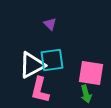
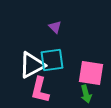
purple triangle: moved 5 px right, 3 px down
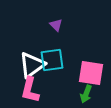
purple triangle: moved 1 px right, 2 px up
white triangle: rotated 8 degrees counterclockwise
pink L-shape: moved 10 px left
green arrow: rotated 36 degrees clockwise
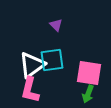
pink square: moved 2 px left
green arrow: moved 2 px right
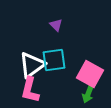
cyan square: moved 2 px right
pink square: moved 1 px right, 1 px down; rotated 20 degrees clockwise
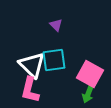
white triangle: rotated 40 degrees counterclockwise
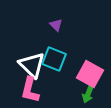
cyan square: moved 1 px up; rotated 30 degrees clockwise
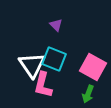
white triangle: rotated 12 degrees clockwise
pink square: moved 3 px right, 7 px up
pink L-shape: moved 13 px right, 5 px up
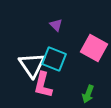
pink square: moved 1 px right, 19 px up
